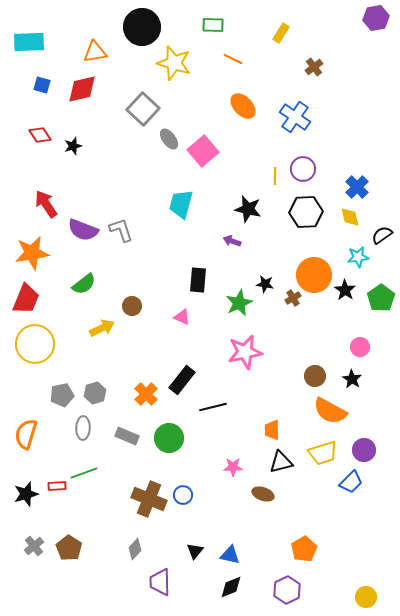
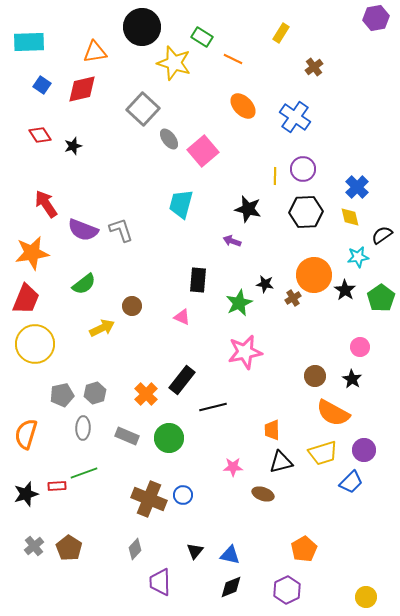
green rectangle at (213, 25): moved 11 px left, 12 px down; rotated 30 degrees clockwise
blue square at (42, 85): rotated 18 degrees clockwise
orange semicircle at (330, 411): moved 3 px right, 2 px down
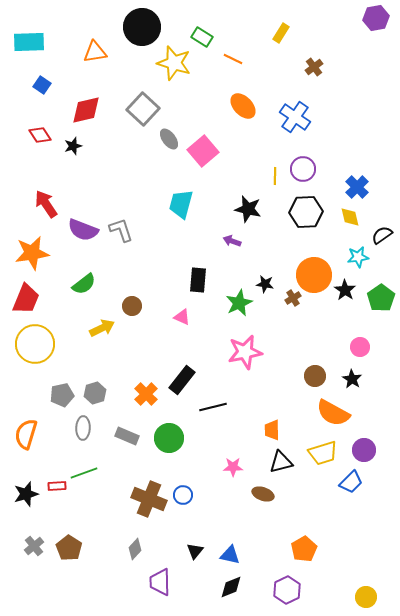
red diamond at (82, 89): moved 4 px right, 21 px down
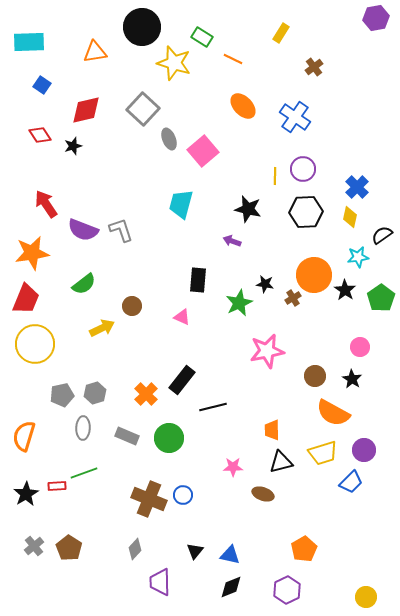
gray ellipse at (169, 139): rotated 15 degrees clockwise
yellow diamond at (350, 217): rotated 25 degrees clockwise
pink star at (245, 352): moved 22 px right, 1 px up
orange semicircle at (26, 434): moved 2 px left, 2 px down
black star at (26, 494): rotated 15 degrees counterclockwise
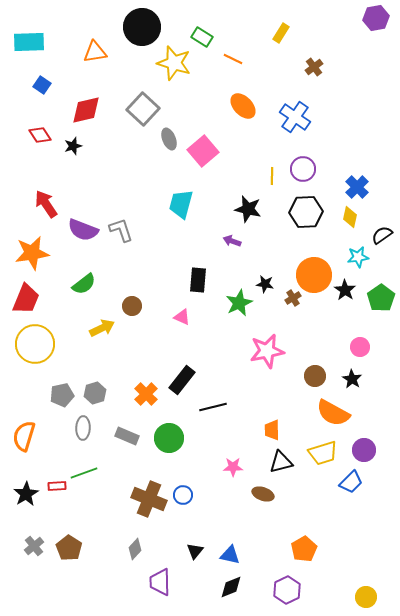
yellow line at (275, 176): moved 3 px left
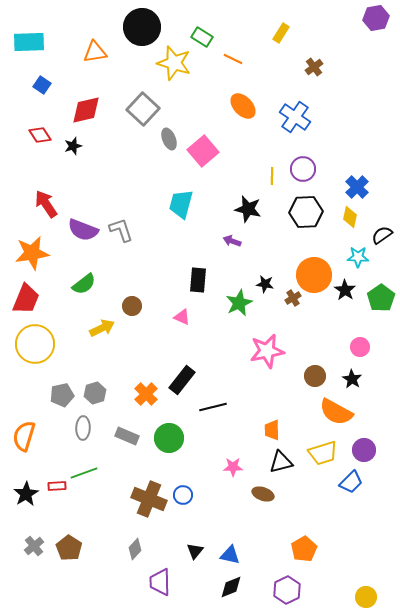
cyan star at (358, 257): rotated 10 degrees clockwise
orange semicircle at (333, 413): moved 3 px right, 1 px up
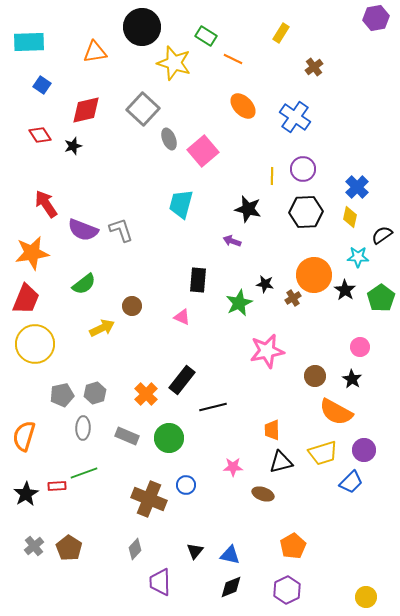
green rectangle at (202, 37): moved 4 px right, 1 px up
blue circle at (183, 495): moved 3 px right, 10 px up
orange pentagon at (304, 549): moved 11 px left, 3 px up
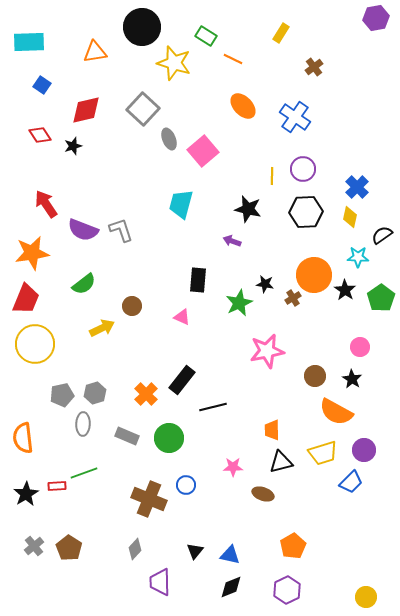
gray ellipse at (83, 428): moved 4 px up
orange semicircle at (24, 436): moved 1 px left, 2 px down; rotated 24 degrees counterclockwise
